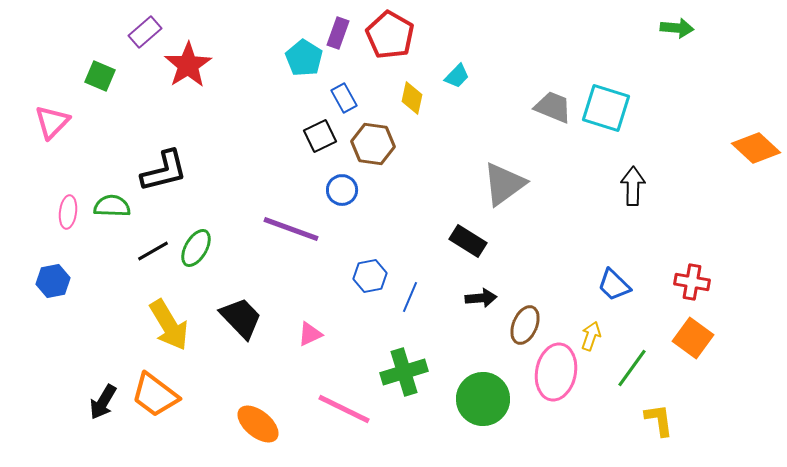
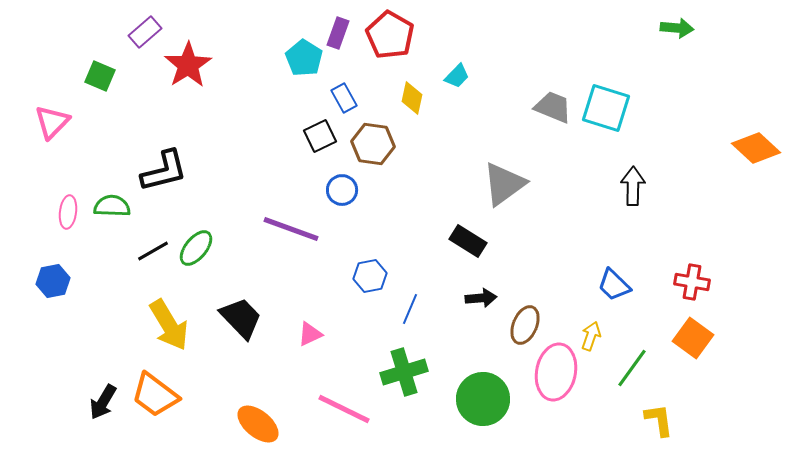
green ellipse at (196, 248): rotated 9 degrees clockwise
blue line at (410, 297): moved 12 px down
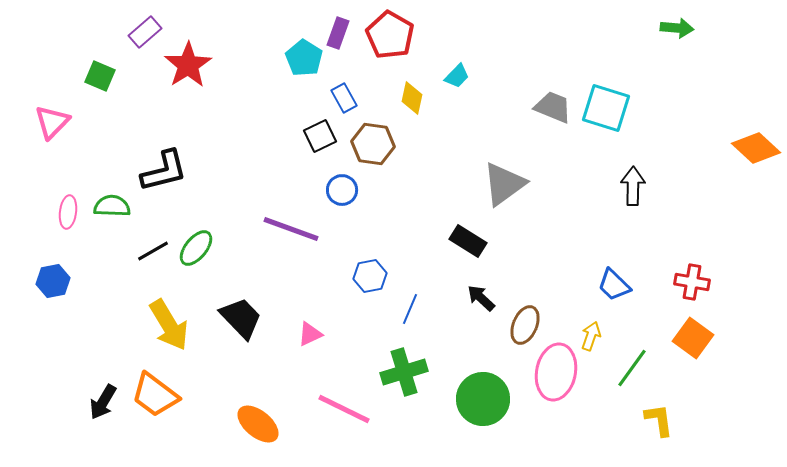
black arrow at (481, 298): rotated 132 degrees counterclockwise
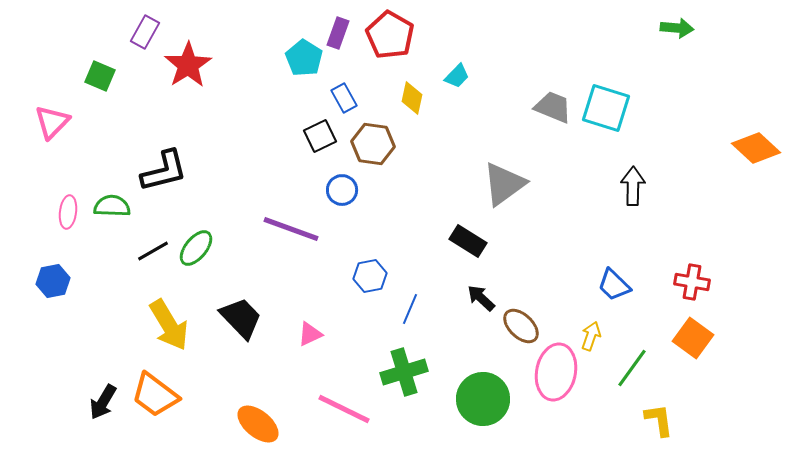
purple rectangle at (145, 32): rotated 20 degrees counterclockwise
brown ellipse at (525, 325): moved 4 px left, 1 px down; rotated 69 degrees counterclockwise
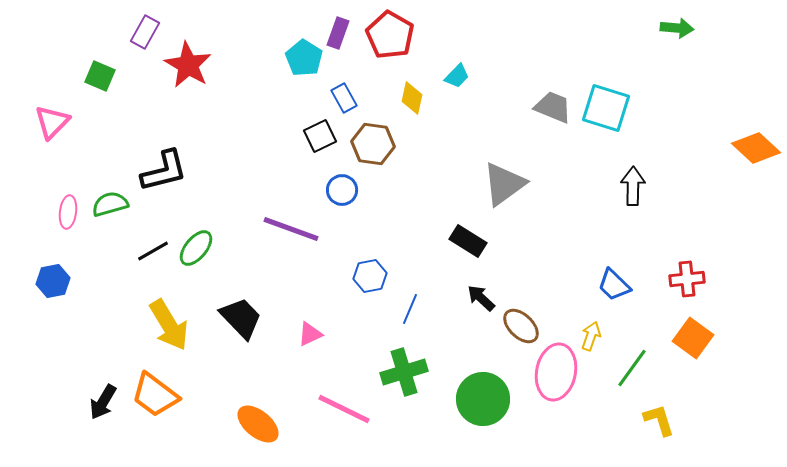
red star at (188, 65): rotated 9 degrees counterclockwise
green semicircle at (112, 206): moved 2 px left, 2 px up; rotated 18 degrees counterclockwise
red cross at (692, 282): moved 5 px left, 3 px up; rotated 16 degrees counterclockwise
yellow L-shape at (659, 420): rotated 9 degrees counterclockwise
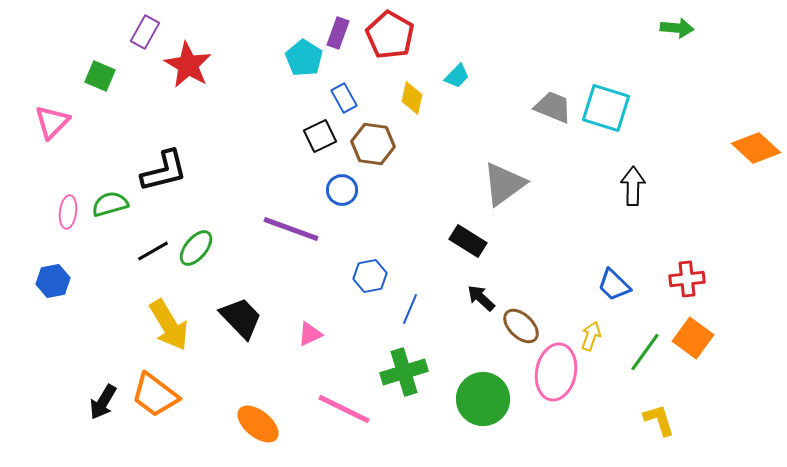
green line at (632, 368): moved 13 px right, 16 px up
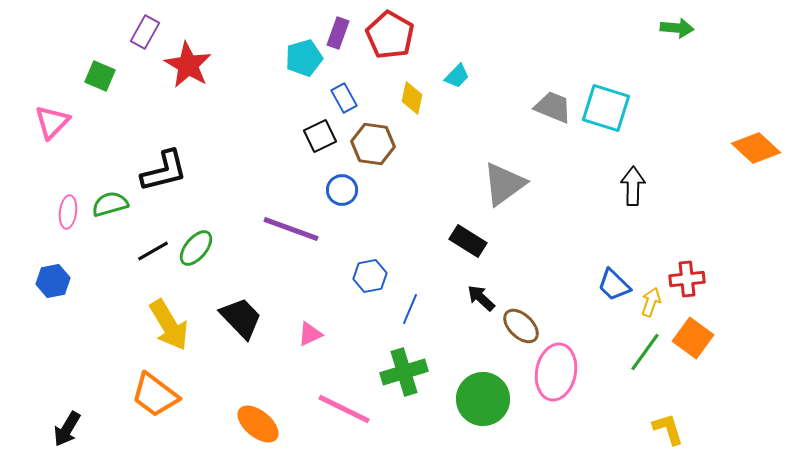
cyan pentagon at (304, 58): rotated 24 degrees clockwise
yellow arrow at (591, 336): moved 60 px right, 34 px up
black arrow at (103, 402): moved 36 px left, 27 px down
yellow L-shape at (659, 420): moved 9 px right, 9 px down
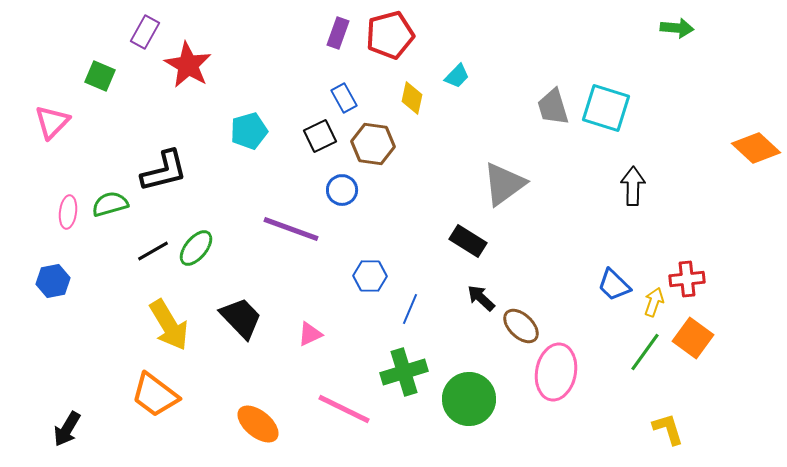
red pentagon at (390, 35): rotated 27 degrees clockwise
cyan pentagon at (304, 58): moved 55 px left, 73 px down
gray trapezoid at (553, 107): rotated 129 degrees counterclockwise
blue hexagon at (370, 276): rotated 12 degrees clockwise
yellow arrow at (651, 302): moved 3 px right
green circle at (483, 399): moved 14 px left
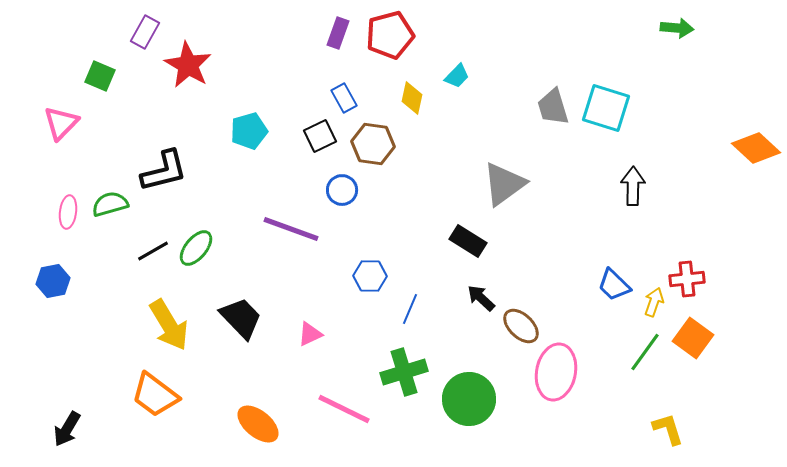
pink triangle at (52, 122): moved 9 px right, 1 px down
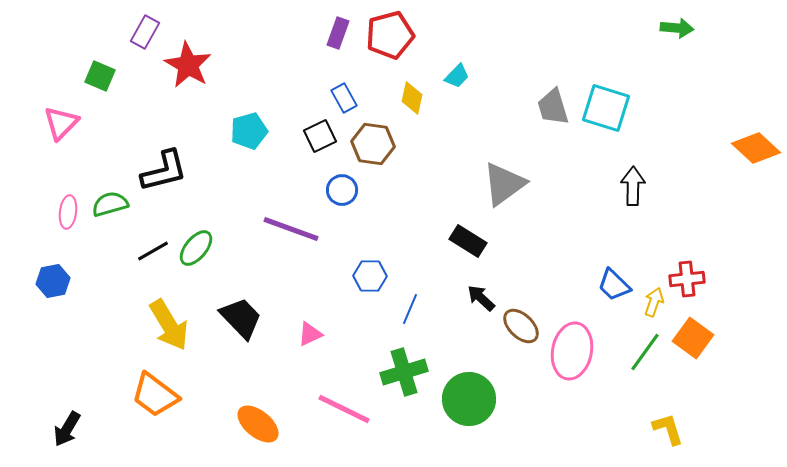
pink ellipse at (556, 372): moved 16 px right, 21 px up
